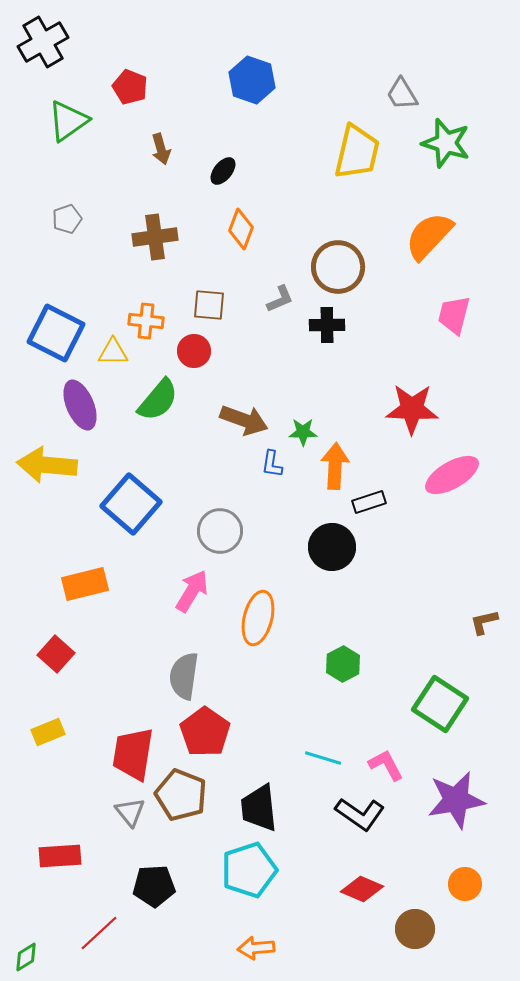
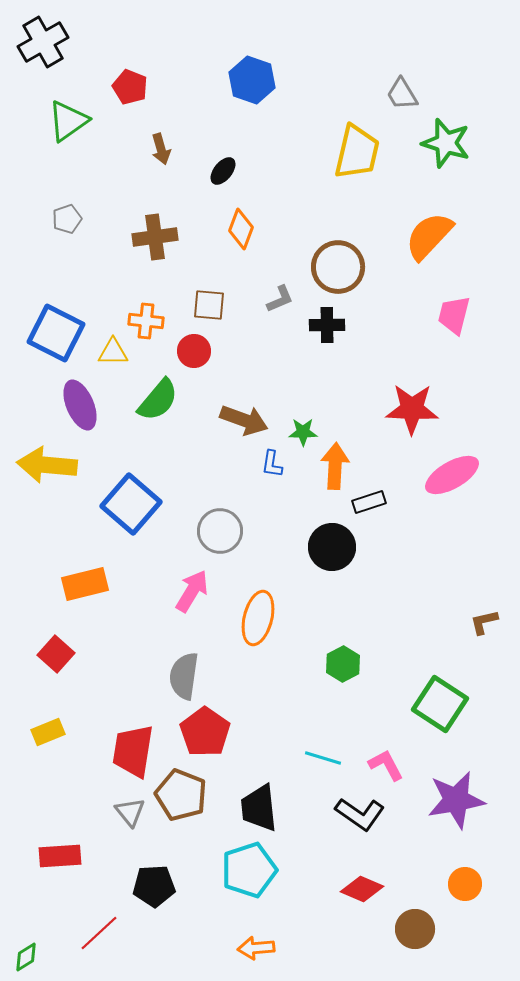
red trapezoid at (133, 754): moved 3 px up
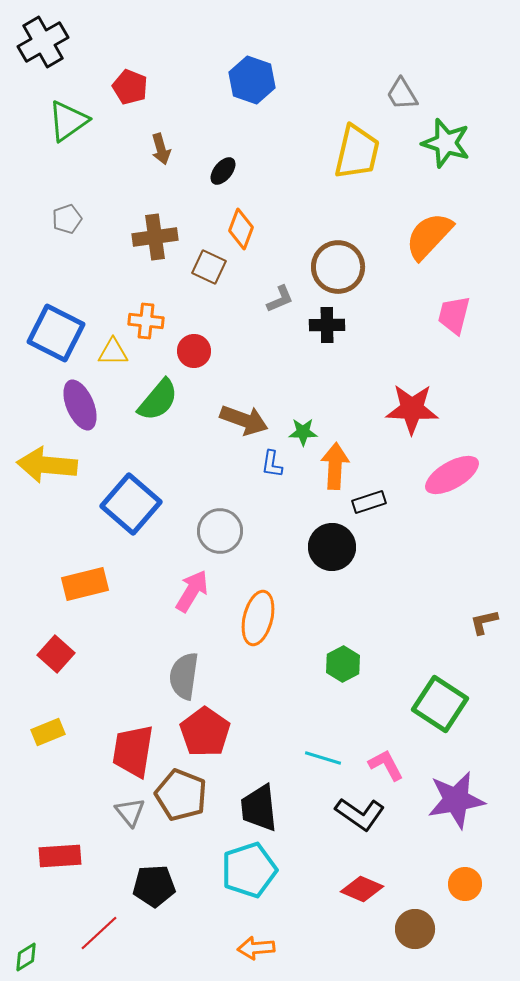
brown square at (209, 305): moved 38 px up; rotated 20 degrees clockwise
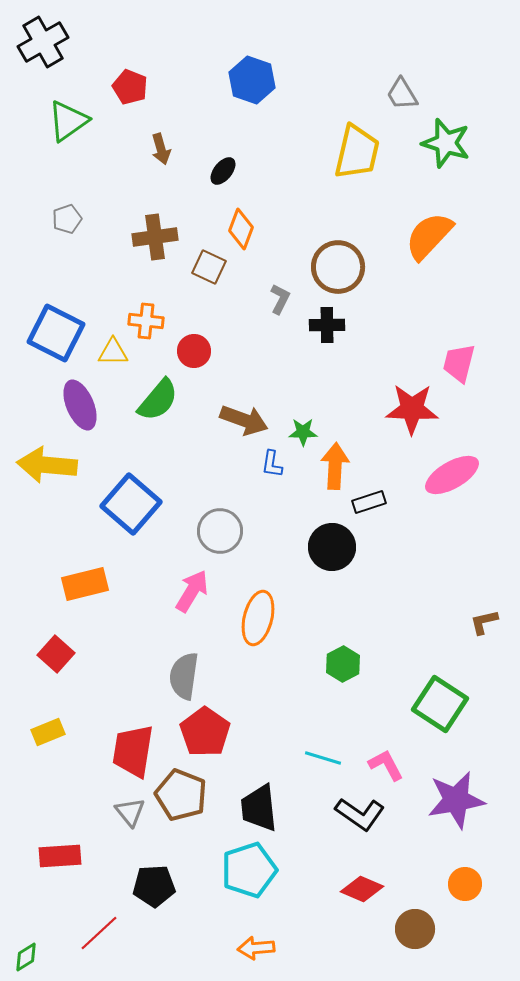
gray L-shape at (280, 299): rotated 40 degrees counterclockwise
pink trapezoid at (454, 315): moved 5 px right, 48 px down
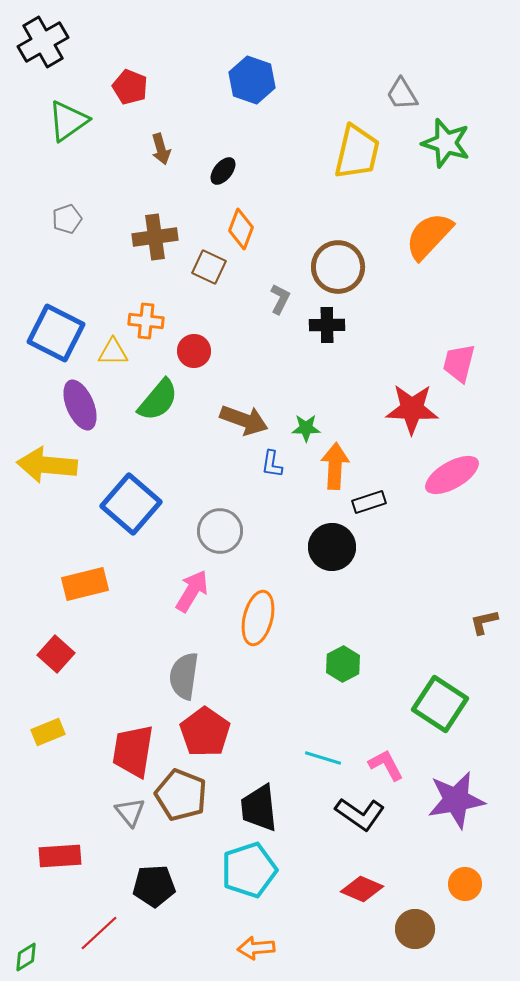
green star at (303, 432): moved 3 px right, 4 px up
